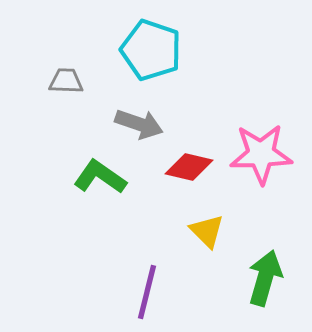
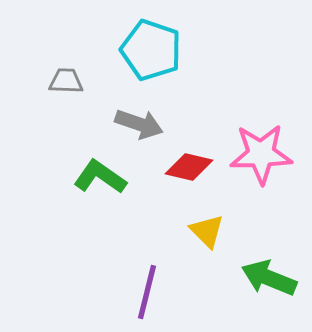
green arrow: moved 4 px right; rotated 84 degrees counterclockwise
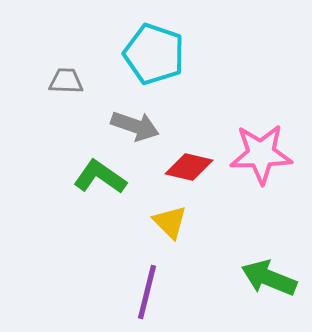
cyan pentagon: moved 3 px right, 4 px down
gray arrow: moved 4 px left, 2 px down
yellow triangle: moved 37 px left, 9 px up
